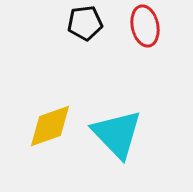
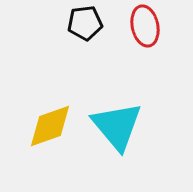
cyan triangle: moved 8 px up; rotated 4 degrees clockwise
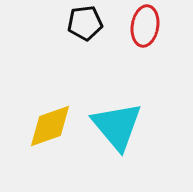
red ellipse: rotated 21 degrees clockwise
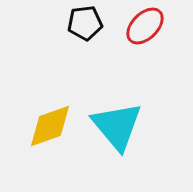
red ellipse: rotated 36 degrees clockwise
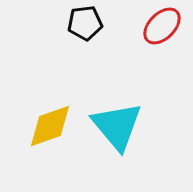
red ellipse: moved 17 px right
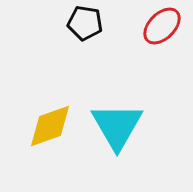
black pentagon: rotated 16 degrees clockwise
cyan triangle: rotated 10 degrees clockwise
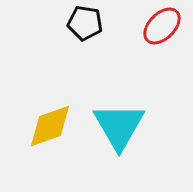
cyan triangle: moved 2 px right
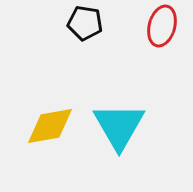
red ellipse: rotated 30 degrees counterclockwise
yellow diamond: rotated 9 degrees clockwise
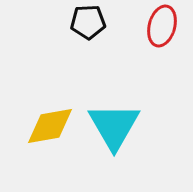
black pentagon: moved 3 px right, 1 px up; rotated 12 degrees counterclockwise
cyan triangle: moved 5 px left
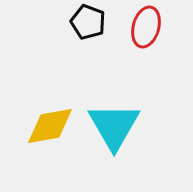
black pentagon: rotated 24 degrees clockwise
red ellipse: moved 16 px left, 1 px down
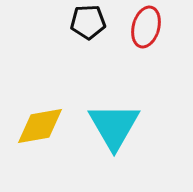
black pentagon: rotated 24 degrees counterclockwise
yellow diamond: moved 10 px left
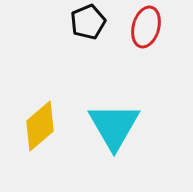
black pentagon: rotated 20 degrees counterclockwise
yellow diamond: rotated 30 degrees counterclockwise
